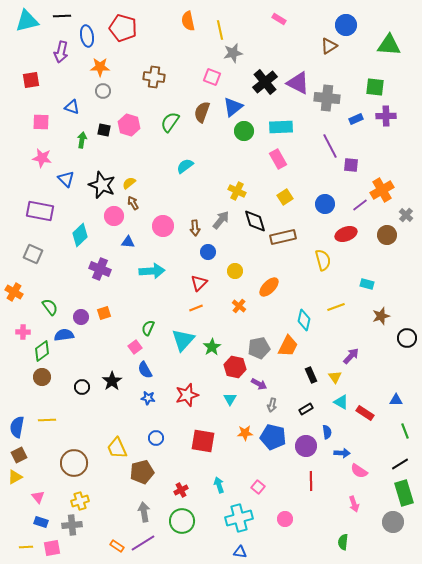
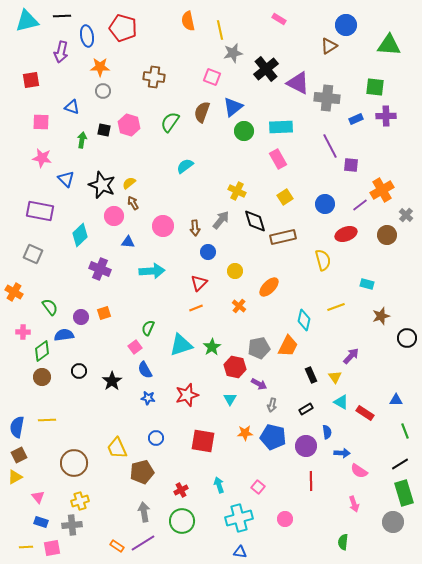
black cross at (265, 82): moved 1 px right, 13 px up
cyan triangle at (183, 340): moved 2 px left, 5 px down; rotated 30 degrees clockwise
black circle at (82, 387): moved 3 px left, 16 px up
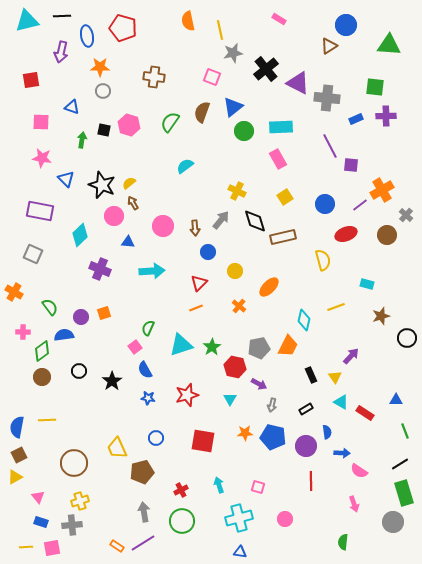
pink square at (258, 487): rotated 24 degrees counterclockwise
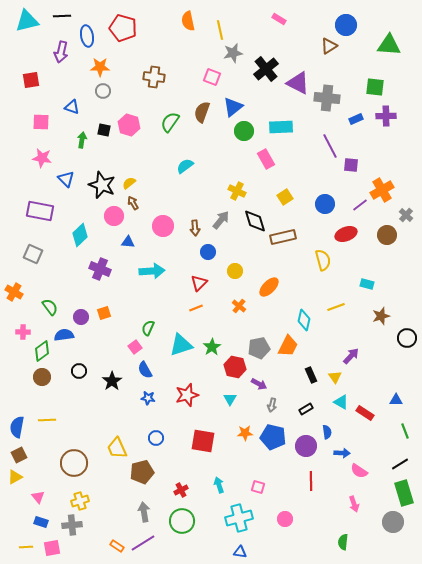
pink rectangle at (278, 159): moved 12 px left
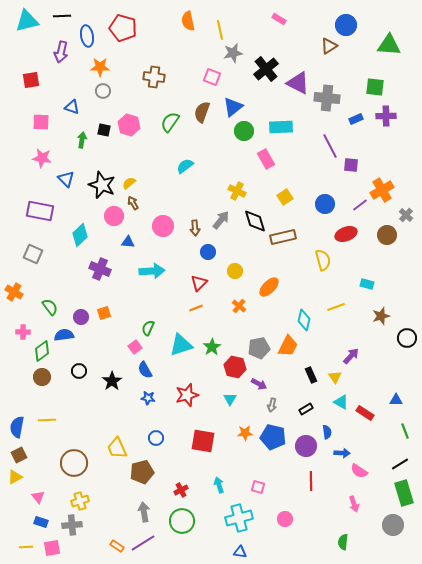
gray circle at (393, 522): moved 3 px down
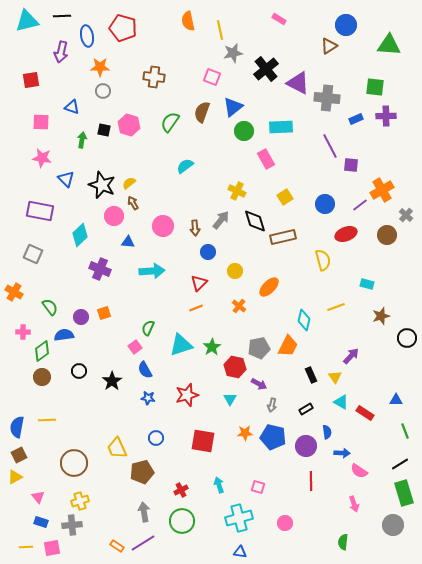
pink circle at (285, 519): moved 4 px down
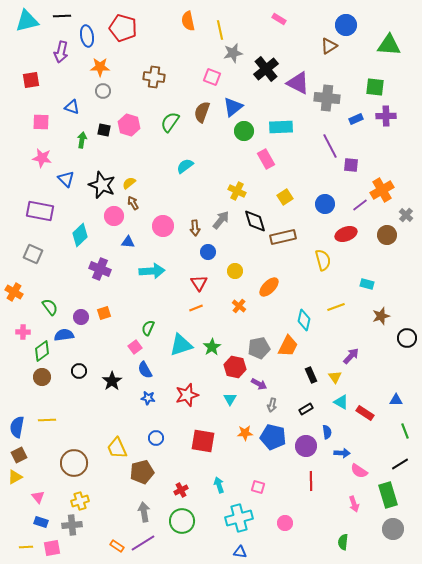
red triangle at (199, 283): rotated 18 degrees counterclockwise
green rectangle at (404, 493): moved 16 px left, 2 px down
gray circle at (393, 525): moved 4 px down
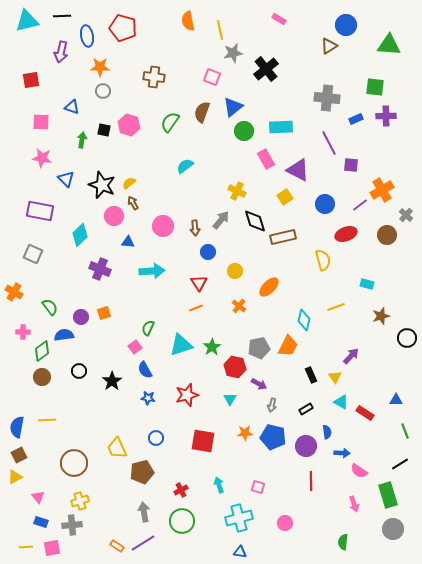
purple triangle at (298, 83): moved 87 px down
purple line at (330, 146): moved 1 px left, 3 px up
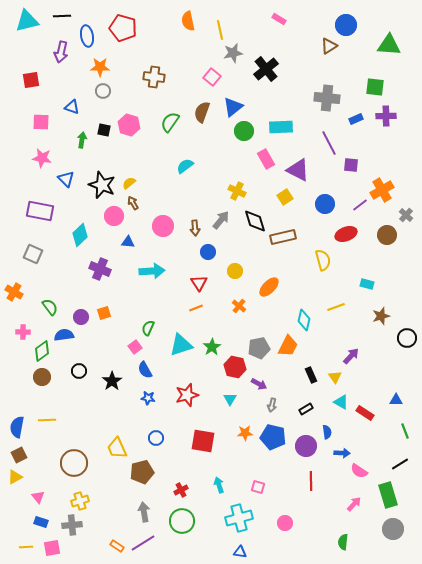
pink square at (212, 77): rotated 18 degrees clockwise
pink arrow at (354, 504): rotated 119 degrees counterclockwise
